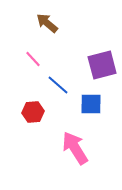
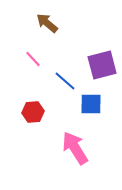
blue line: moved 7 px right, 4 px up
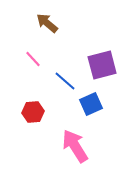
blue square: rotated 25 degrees counterclockwise
pink arrow: moved 2 px up
